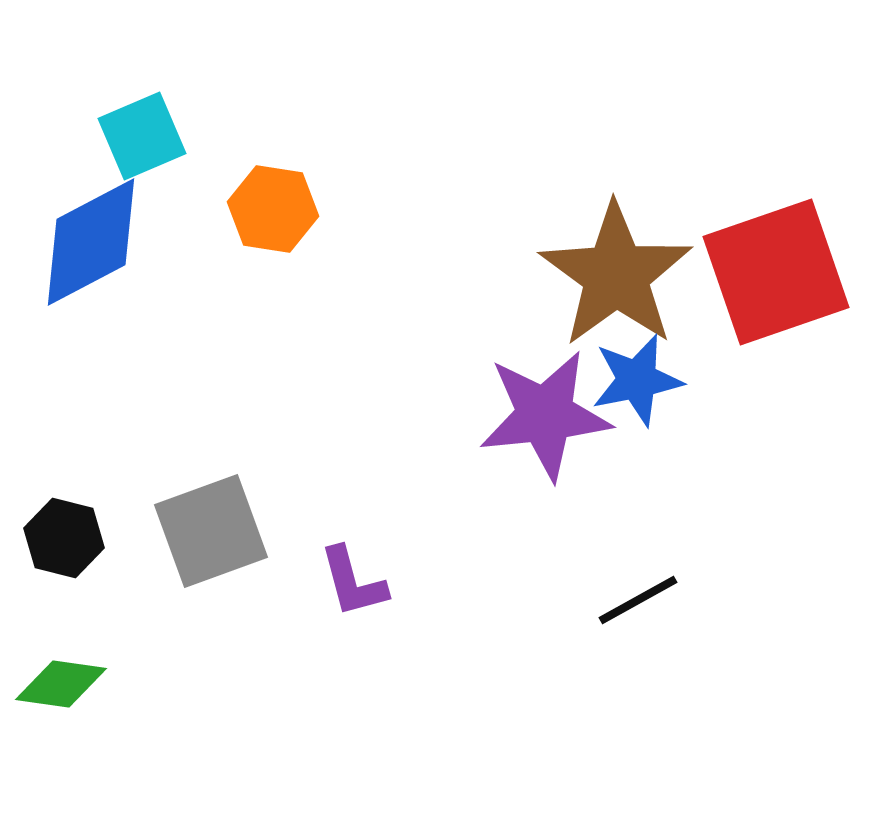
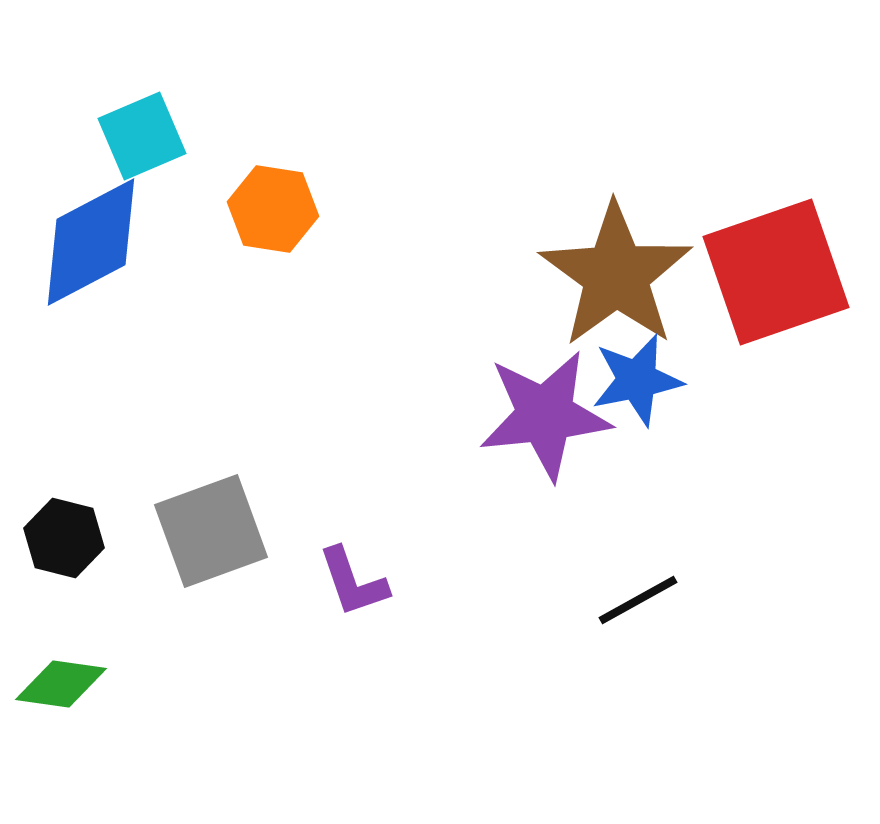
purple L-shape: rotated 4 degrees counterclockwise
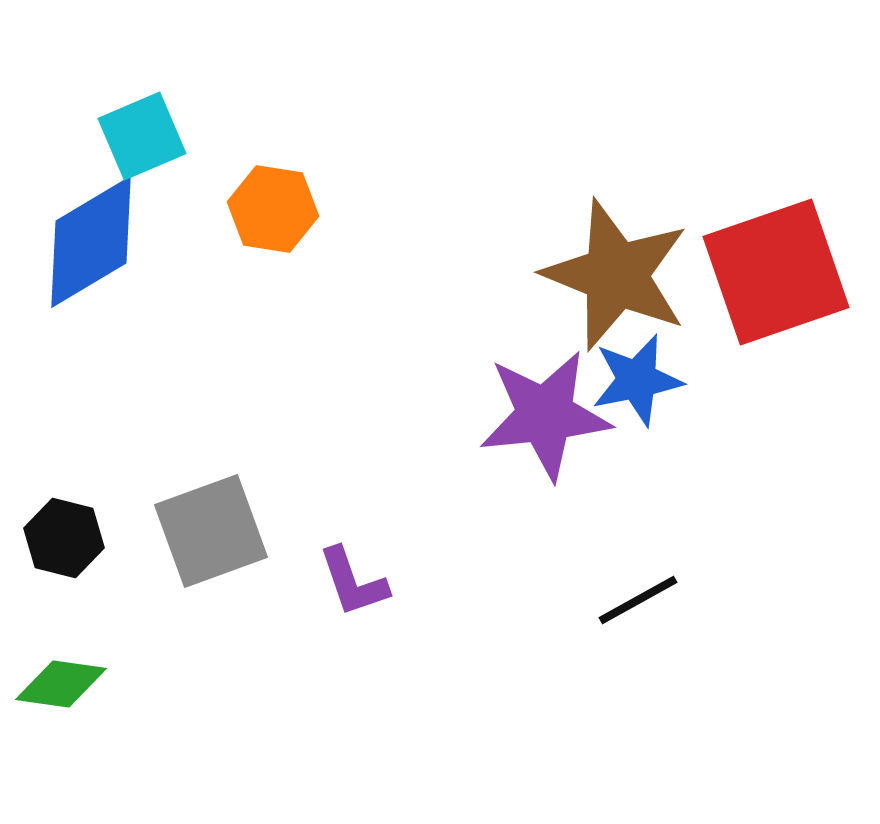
blue diamond: rotated 3 degrees counterclockwise
brown star: rotated 14 degrees counterclockwise
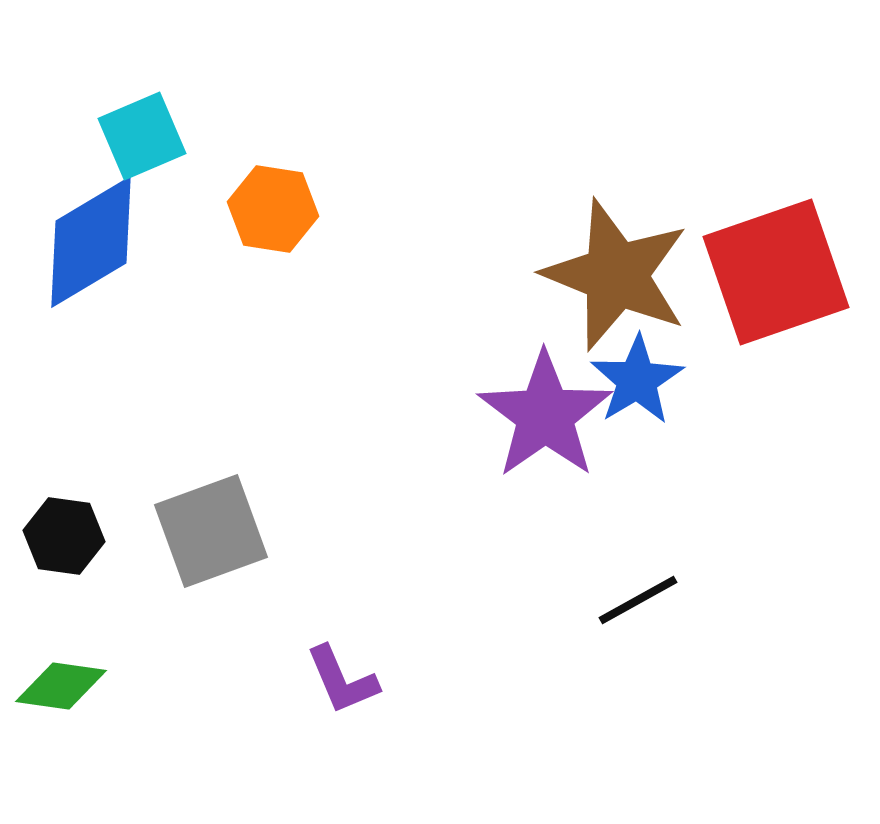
blue star: rotated 20 degrees counterclockwise
purple star: rotated 29 degrees counterclockwise
black hexagon: moved 2 px up; rotated 6 degrees counterclockwise
purple L-shape: moved 11 px left, 98 px down; rotated 4 degrees counterclockwise
green diamond: moved 2 px down
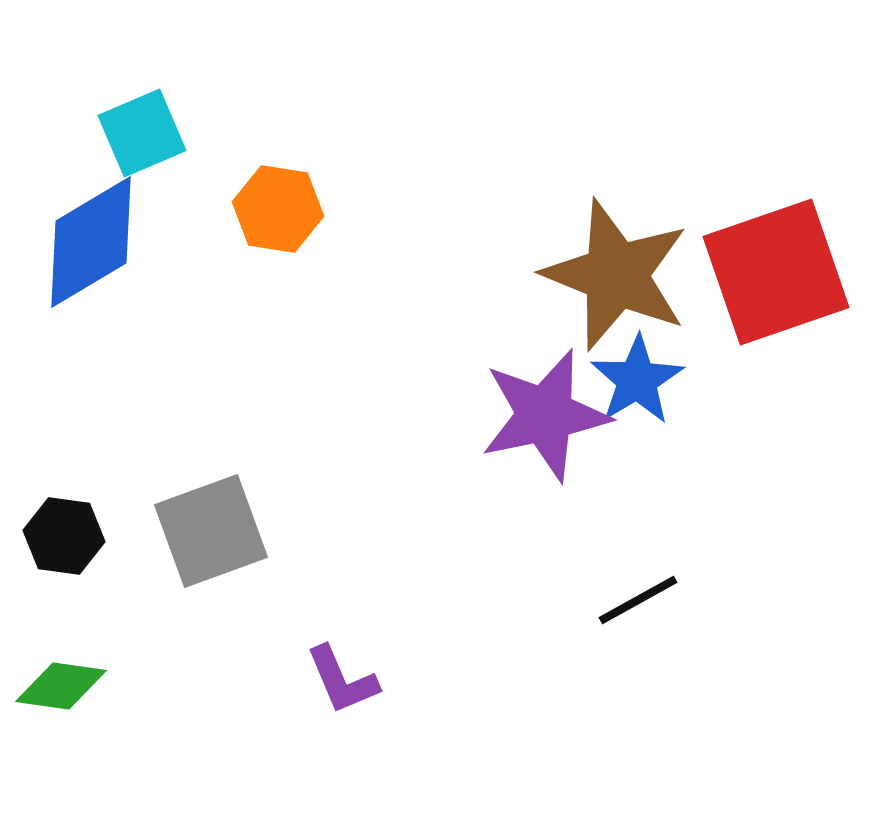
cyan square: moved 3 px up
orange hexagon: moved 5 px right
purple star: rotated 23 degrees clockwise
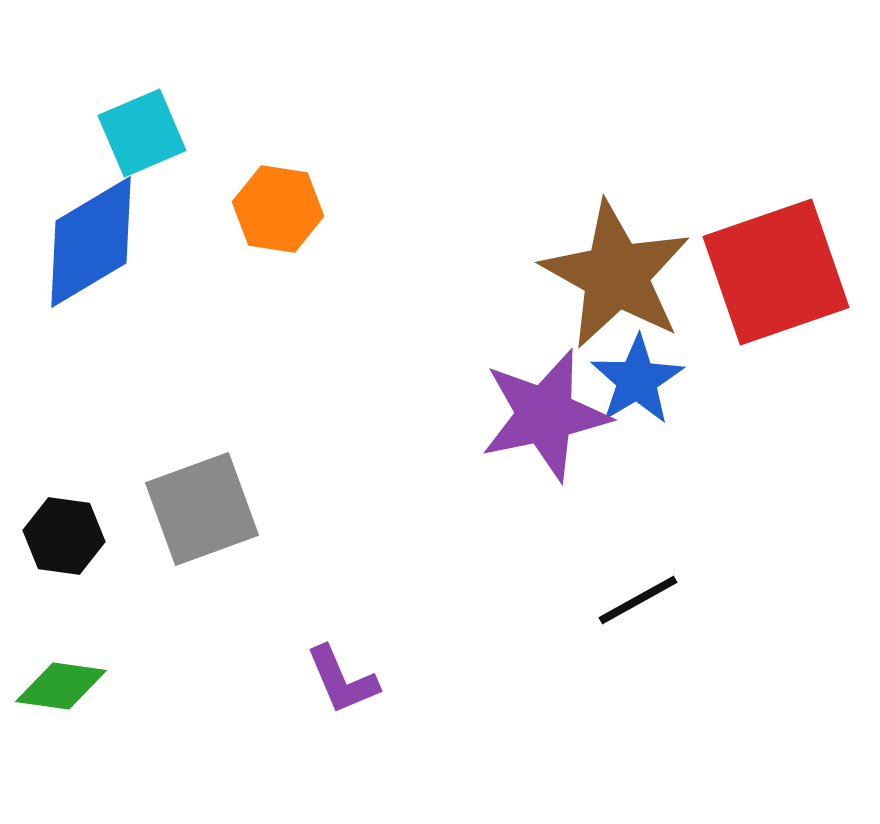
brown star: rotated 7 degrees clockwise
gray square: moved 9 px left, 22 px up
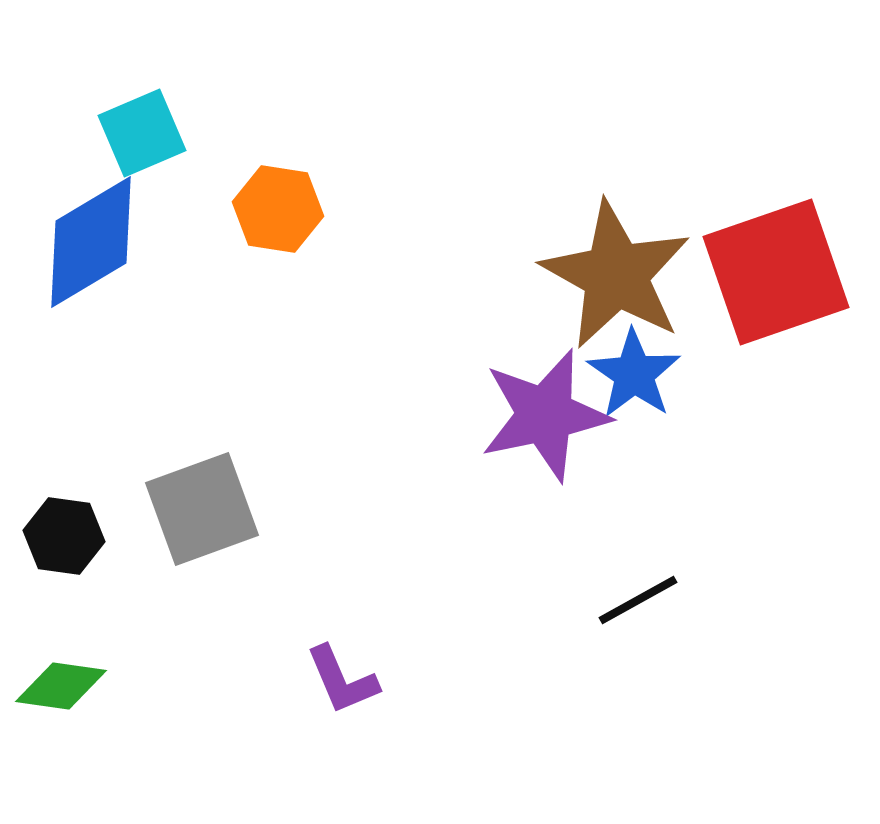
blue star: moved 3 px left, 6 px up; rotated 6 degrees counterclockwise
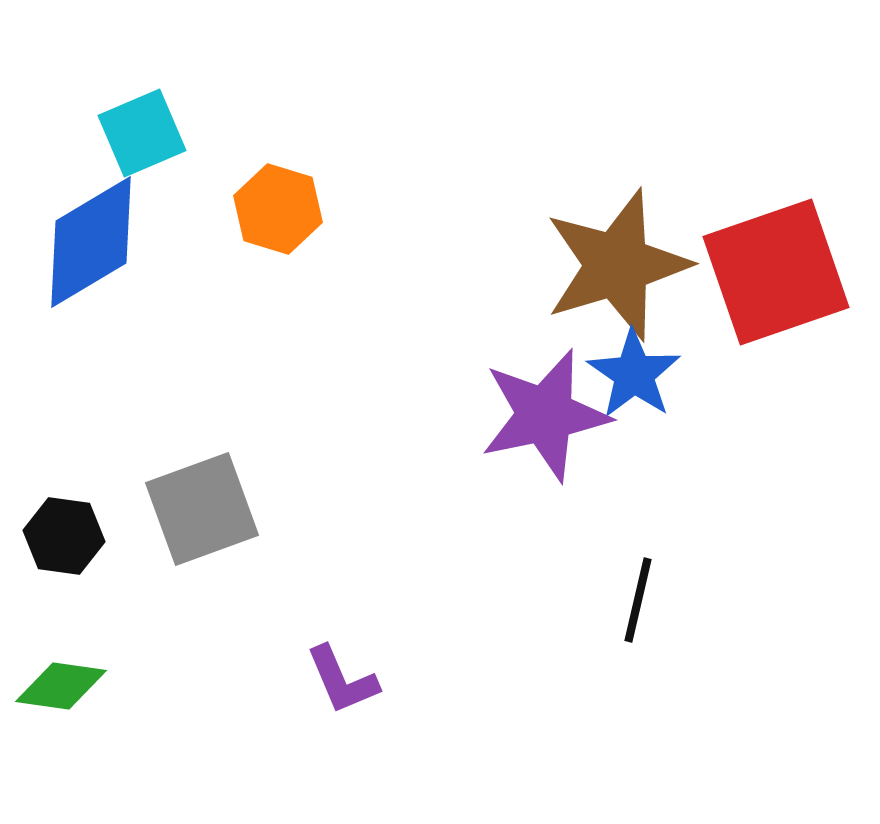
orange hexagon: rotated 8 degrees clockwise
brown star: moved 1 px right, 10 px up; rotated 26 degrees clockwise
black line: rotated 48 degrees counterclockwise
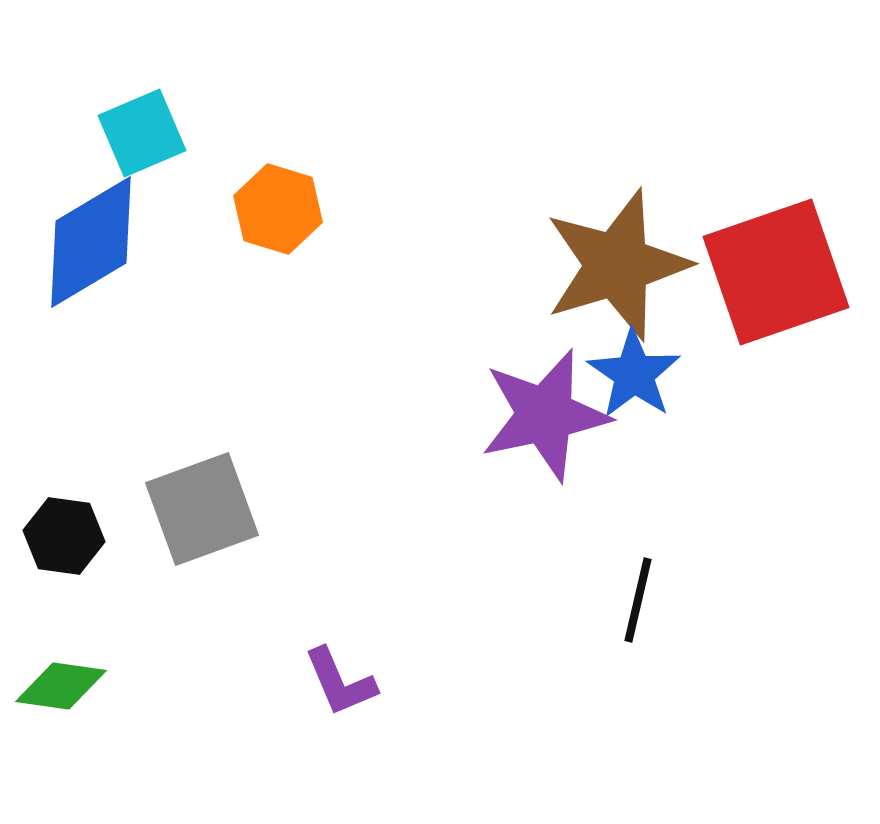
purple L-shape: moved 2 px left, 2 px down
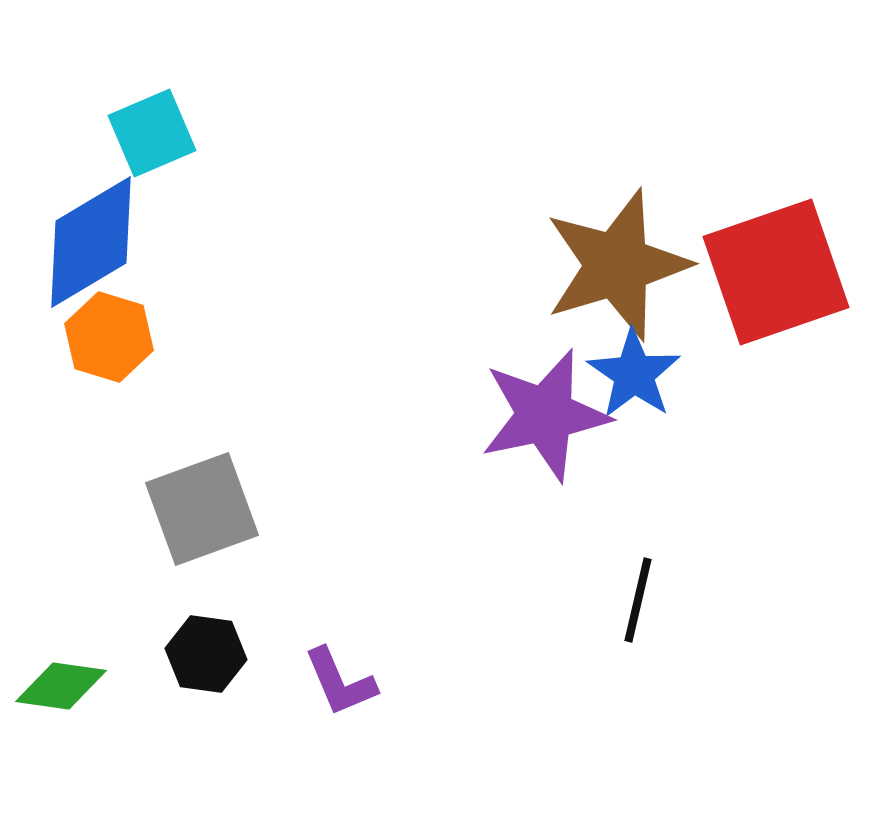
cyan square: moved 10 px right
orange hexagon: moved 169 px left, 128 px down
black hexagon: moved 142 px right, 118 px down
